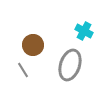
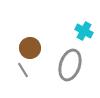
brown circle: moved 3 px left, 3 px down
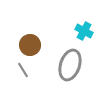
brown circle: moved 3 px up
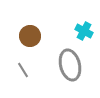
brown circle: moved 9 px up
gray ellipse: rotated 32 degrees counterclockwise
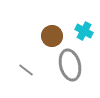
brown circle: moved 22 px right
gray line: moved 3 px right; rotated 21 degrees counterclockwise
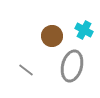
cyan cross: moved 1 px up
gray ellipse: moved 2 px right, 1 px down; rotated 28 degrees clockwise
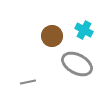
gray ellipse: moved 5 px right, 2 px up; rotated 76 degrees counterclockwise
gray line: moved 2 px right, 12 px down; rotated 49 degrees counterclockwise
